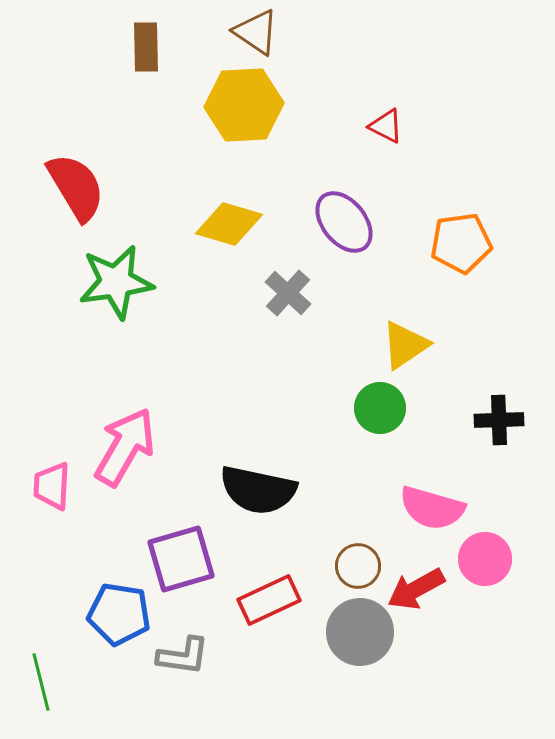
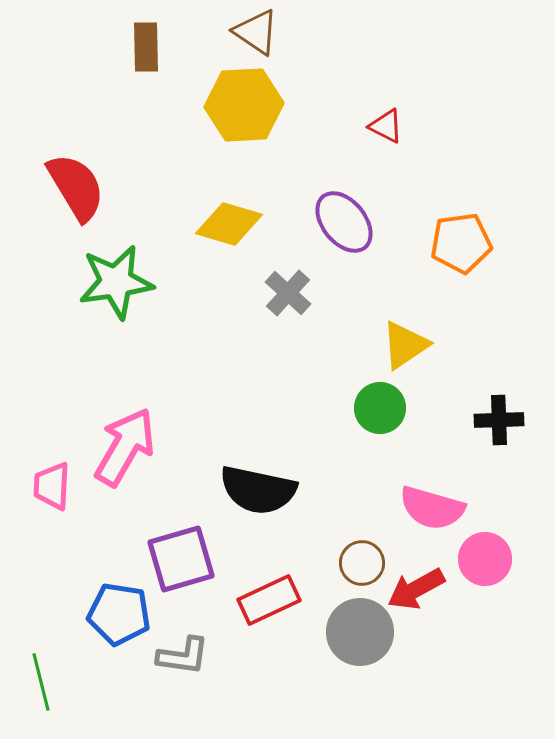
brown circle: moved 4 px right, 3 px up
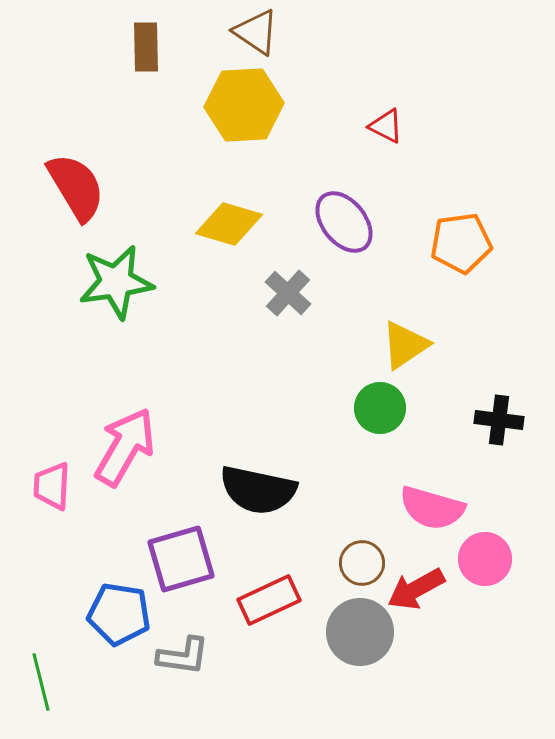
black cross: rotated 9 degrees clockwise
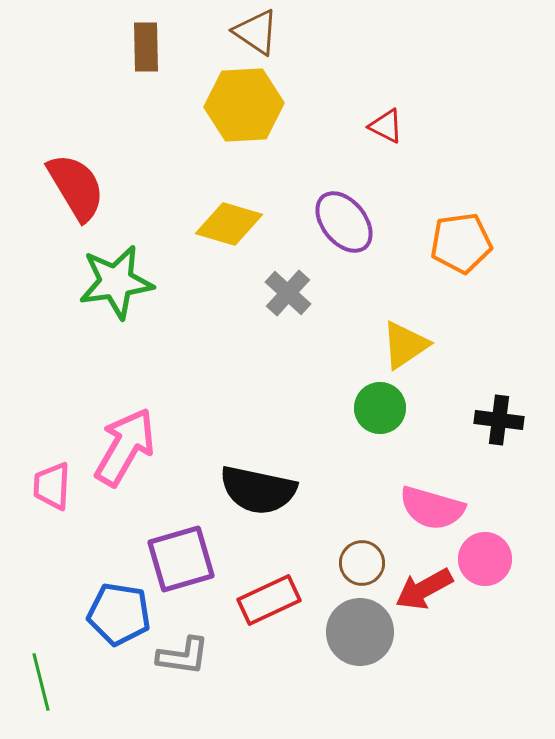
red arrow: moved 8 px right
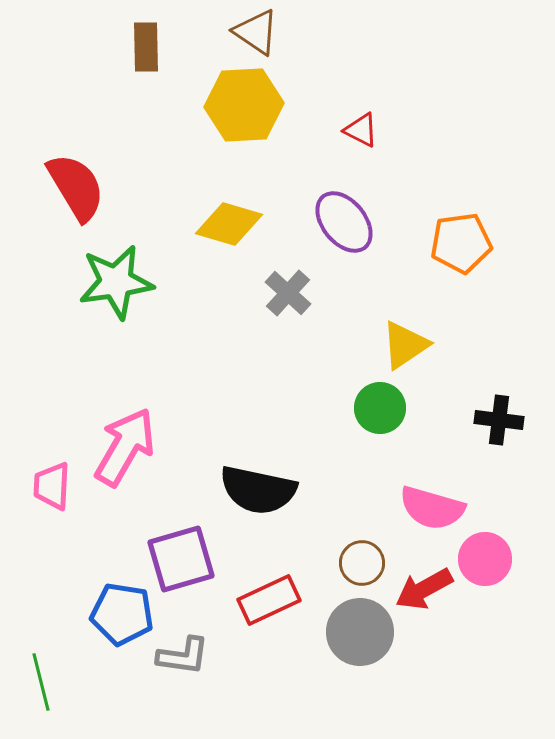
red triangle: moved 25 px left, 4 px down
blue pentagon: moved 3 px right
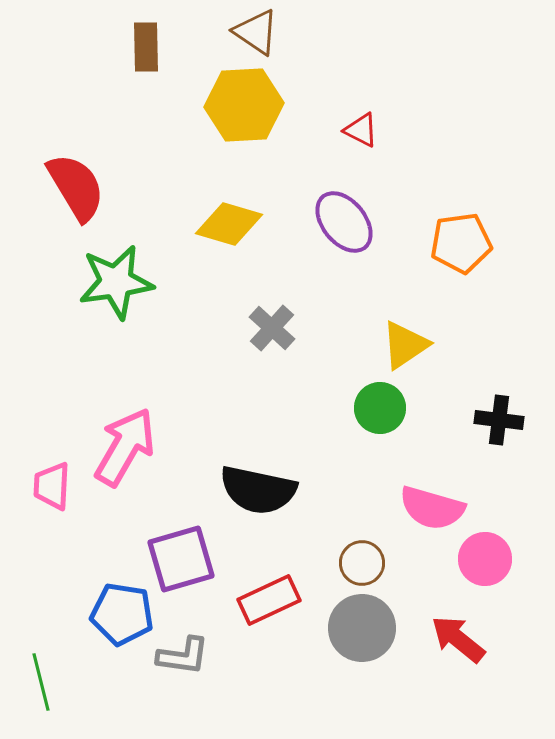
gray cross: moved 16 px left, 35 px down
red arrow: moved 34 px right, 50 px down; rotated 68 degrees clockwise
gray circle: moved 2 px right, 4 px up
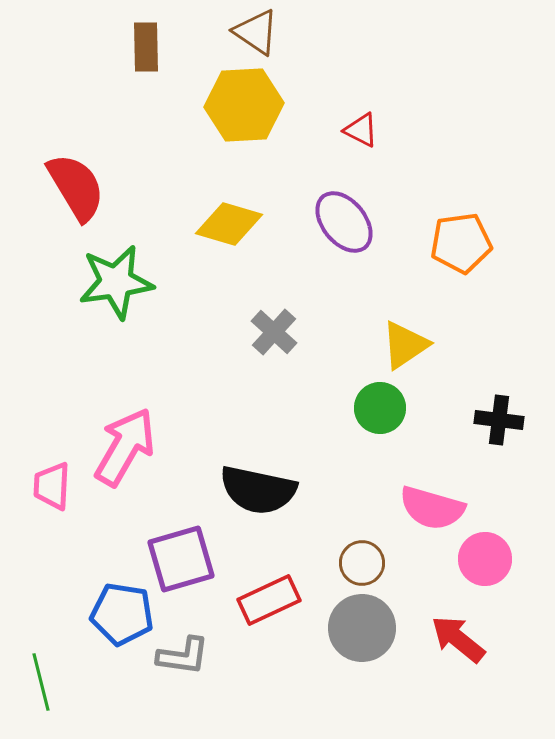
gray cross: moved 2 px right, 4 px down
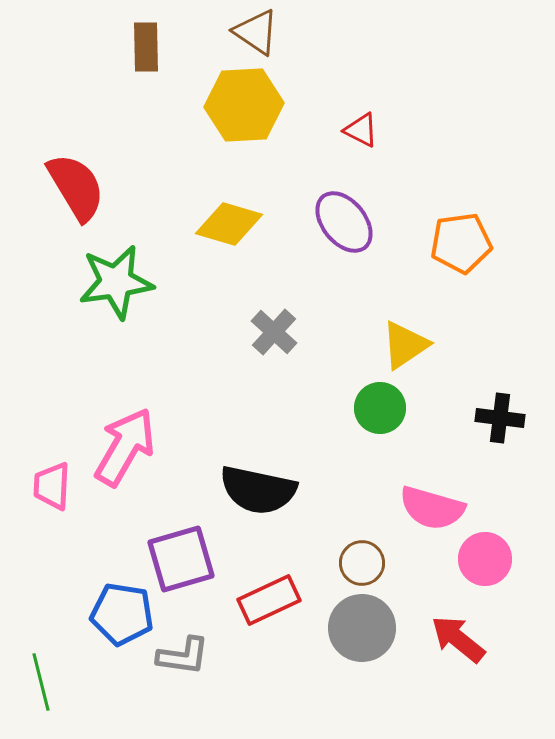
black cross: moved 1 px right, 2 px up
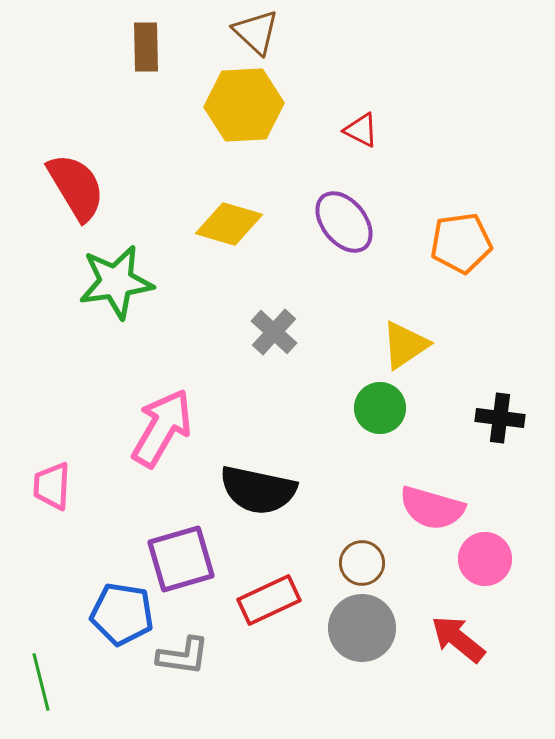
brown triangle: rotated 9 degrees clockwise
pink arrow: moved 37 px right, 19 px up
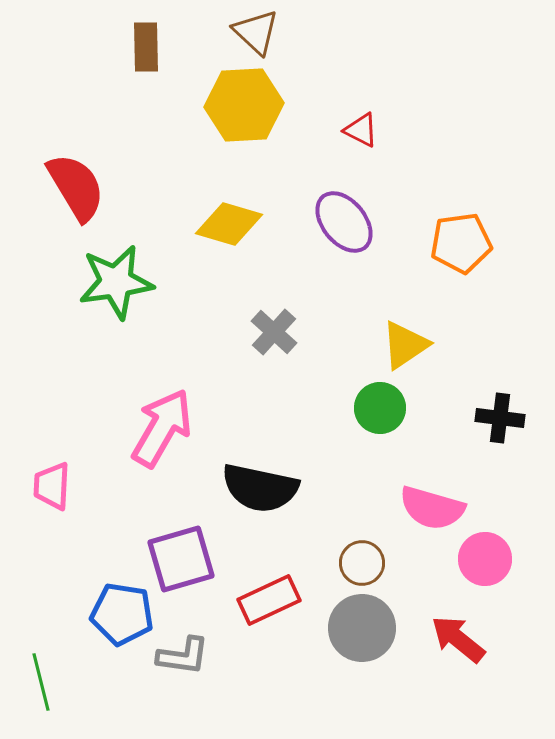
black semicircle: moved 2 px right, 2 px up
